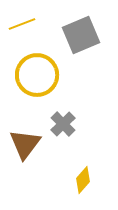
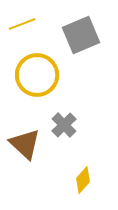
gray cross: moved 1 px right, 1 px down
brown triangle: rotated 24 degrees counterclockwise
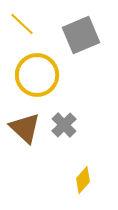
yellow line: rotated 64 degrees clockwise
brown triangle: moved 16 px up
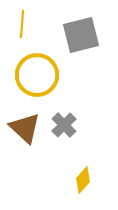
yellow line: rotated 52 degrees clockwise
gray square: rotated 9 degrees clockwise
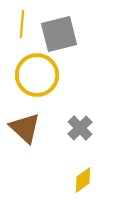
gray square: moved 22 px left, 1 px up
gray cross: moved 16 px right, 3 px down
yellow diamond: rotated 12 degrees clockwise
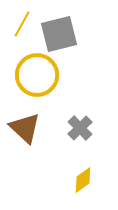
yellow line: rotated 24 degrees clockwise
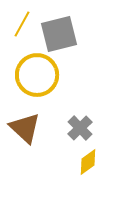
yellow diamond: moved 5 px right, 18 px up
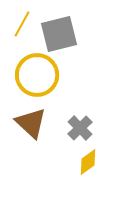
brown triangle: moved 6 px right, 5 px up
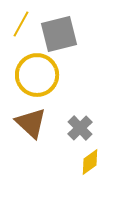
yellow line: moved 1 px left
yellow diamond: moved 2 px right
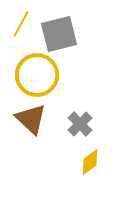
brown triangle: moved 4 px up
gray cross: moved 4 px up
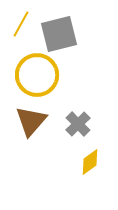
brown triangle: moved 2 px down; rotated 28 degrees clockwise
gray cross: moved 2 px left
